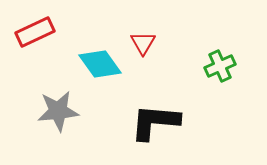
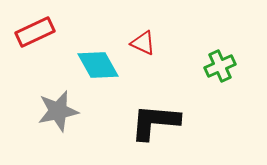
red triangle: rotated 36 degrees counterclockwise
cyan diamond: moved 2 px left, 1 px down; rotated 6 degrees clockwise
gray star: rotated 6 degrees counterclockwise
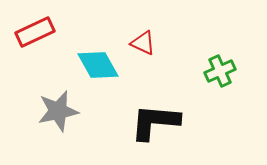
green cross: moved 5 px down
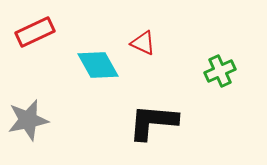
gray star: moved 30 px left, 9 px down
black L-shape: moved 2 px left
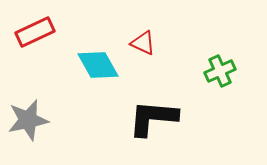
black L-shape: moved 4 px up
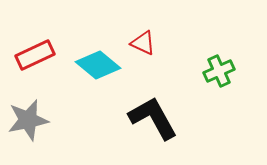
red rectangle: moved 23 px down
cyan diamond: rotated 21 degrees counterclockwise
green cross: moved 1 px left
black L-shape: rotated 56 degrees clockwise
